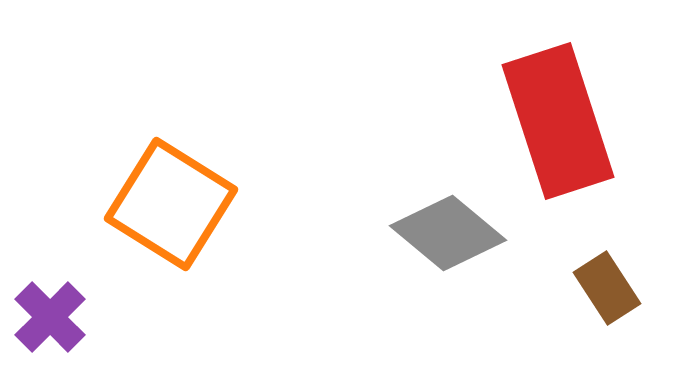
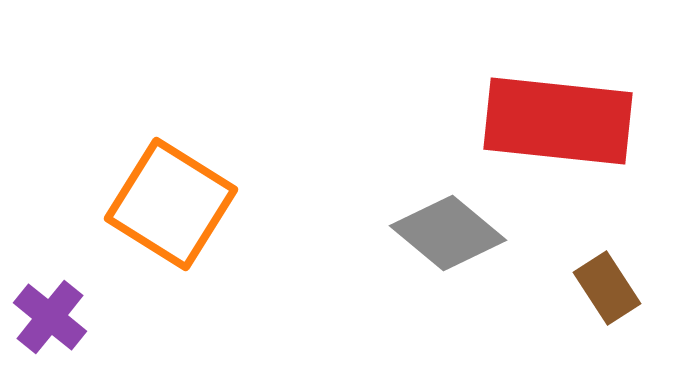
red rectangle: rotated 66 degrees counterclockwise
purple cross: rotated 6 degrees counterclockwise
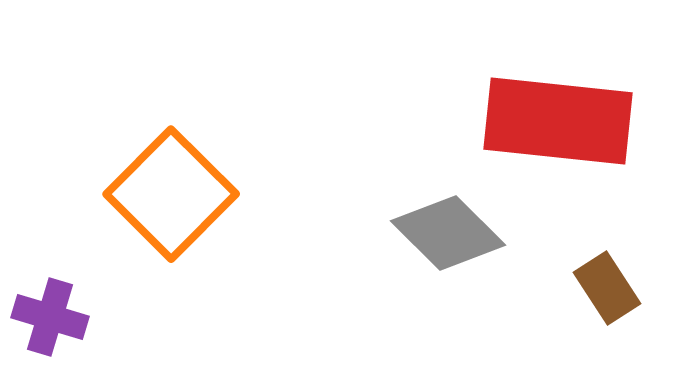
orange square: moved 10 px up; rotated 13 degrees clockwise
gray diamond: rotated 5 degrees clockwise
purple cross: rotated 22 degrees counterclockwise
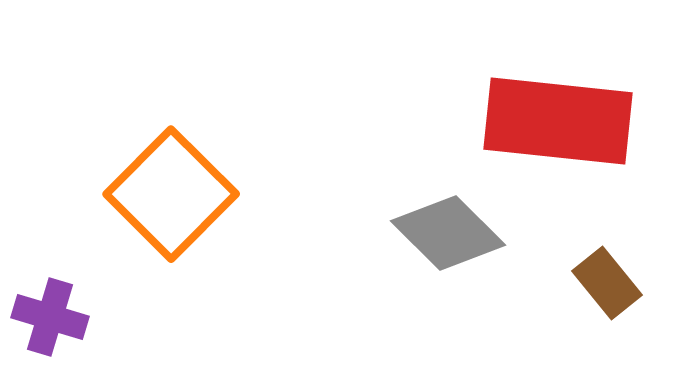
brown rectangle: moved 5 px up; rotated 6 degrees counterclockwise
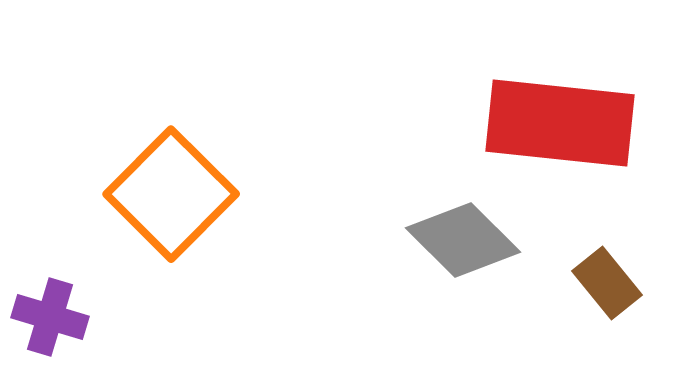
red rectangle: moved 2 px right, 2 px down
gray diamond: moved 15 px right, 7 px down
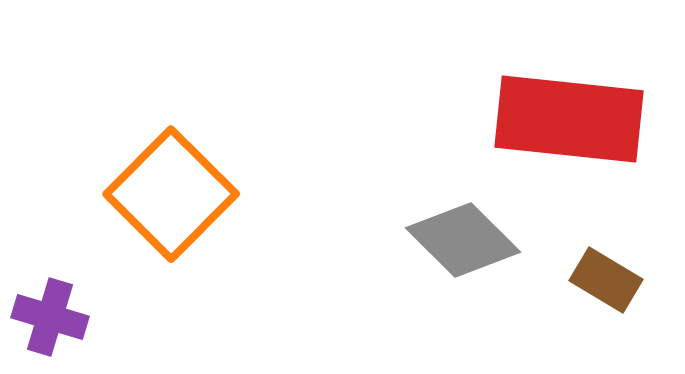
red rectangle: moved 9 px right, 4 px up
brown rectangle: moved 1 px left, 3 px up; rotated 20 degrees counterclockwise
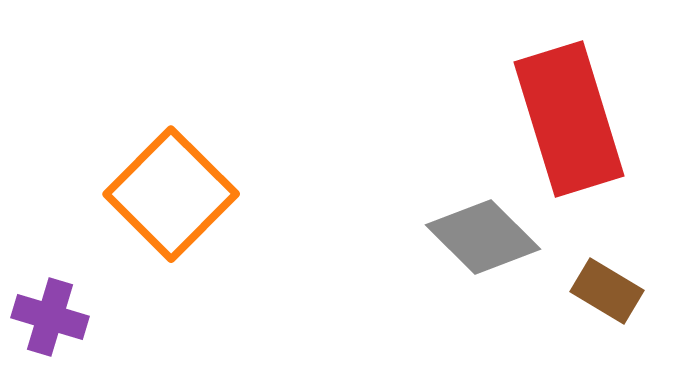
red rectangle: rotated 67 degrees clockwise
gray diamond: moved 20 px right, 3 px up
brown rectangle: moved 1 px right, 11 px down
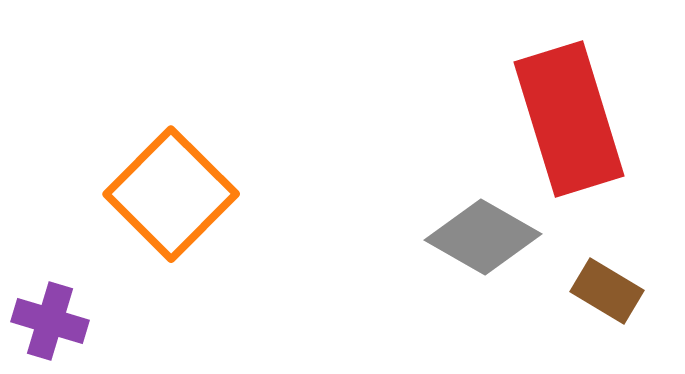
gray diamond: rotated 15 degrees counterclockwise
purple cross: moved 4 px down
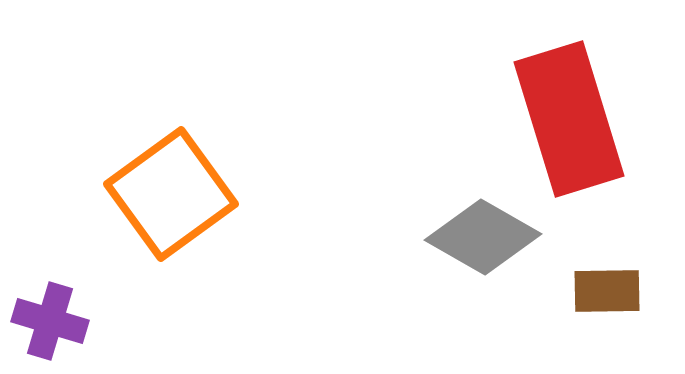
orange square: rotated 9 degrees clockwise
brown rectangle: rotated 32 degrees counterclockwise
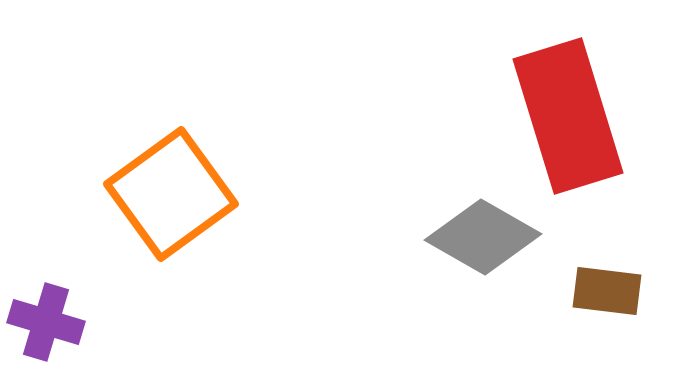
red rectangle: moved 1 px left, 3 px up
brown rectangle: rotated 8 degrees clockwise
purple cross: moved 4 px left, 1 px down
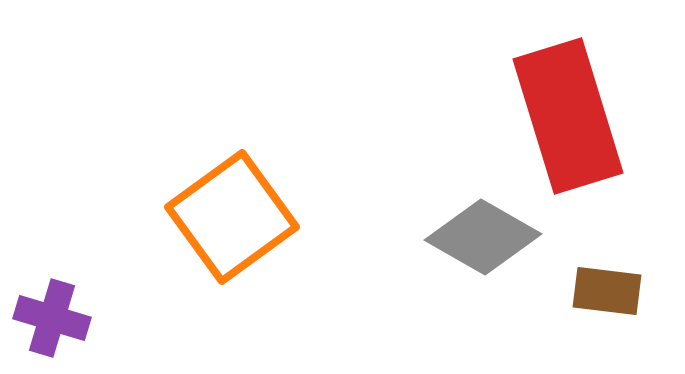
orange square: moved 61 px right, 23 px down
purple cross: moved 6 px right, 4 px up
